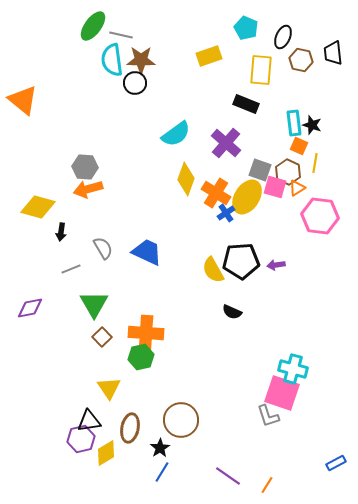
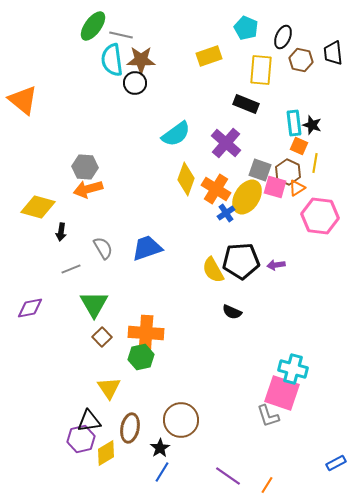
orange cross at (216, 193): moved 4 px up
blue trapezoid at (147, 252): moved 4 px up; rotated 44 degrees counterclockwise
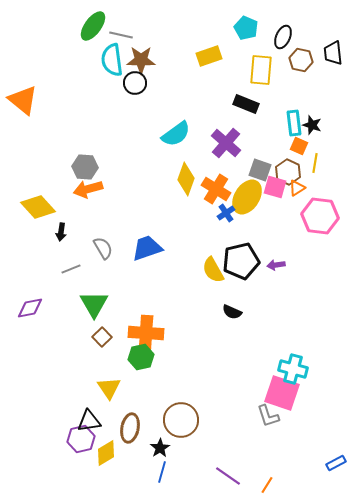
yellow diamond at (38, 207): rotated 32 degrees clockwise
black pentagon at (241, 261): rotated 9 degrees counterclockwise
blue line at (162, 472): rotated 15 degrees counterclockwise
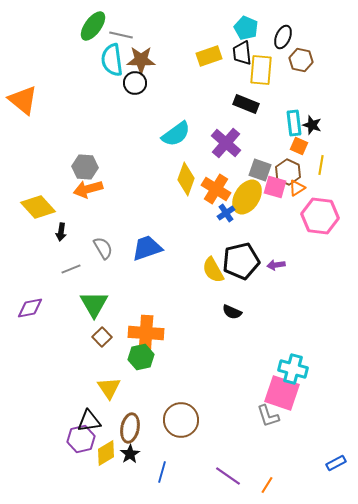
black trapezoid at (333, 53): moved 91 px left
yellow line at (315, 163): moved 6 px right, 2 px down
black star at (160, 448): moved 30 px left, 6 px down
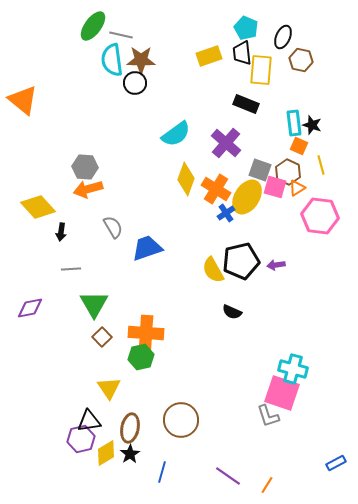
yellow line at (321, 165): rotated 24 degrees counterclockwise
gray semicircle at (103, 248): moved 10 px right, 21 px up
gray line at (71, 269): rotated 18 degrees clockwise
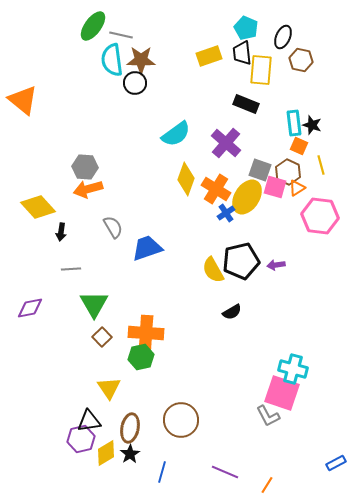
black semicircle at (232, 312): rotated 54 degrees counterclockwise
gray L-shape at (268, 416): rotated 10 degrees counterclockwise
purple line at (228, 476): moved 3 px left, 4 px up; rotated 12 degrees counterclockwise
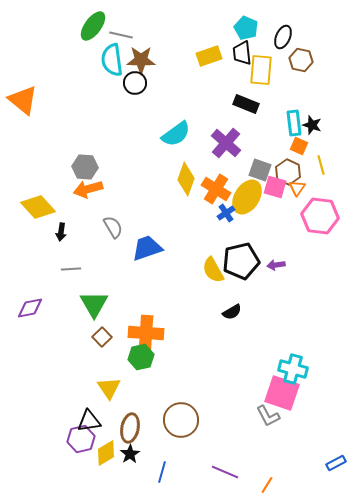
orange triangle at (297, 188): rotated 24 degrees counterclockwise
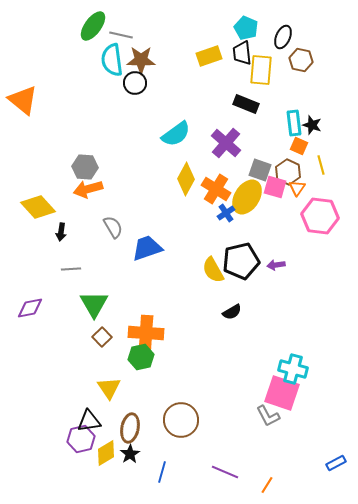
yellow diamond at (186, 179): rotated 8 degrees clockwise
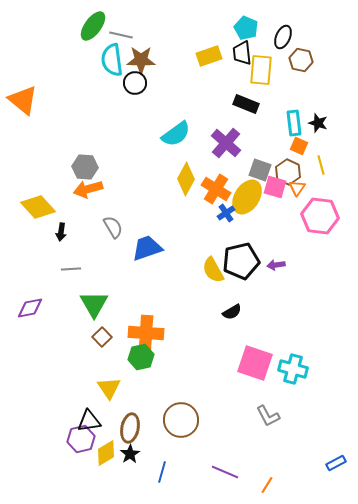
black star at (312, 125): moved 6 px right, 2 px up
pink square at (282, 393): moved 27 px left, 30 px up
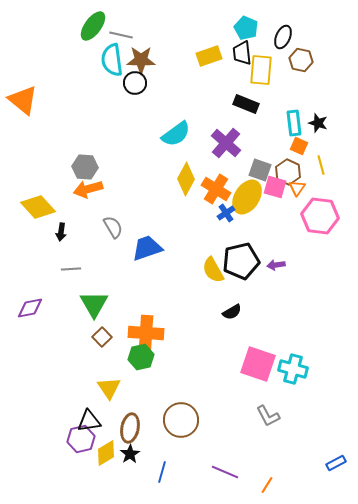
pink square at (255, 363): moved 3 px right, 1 px down
